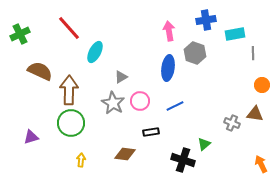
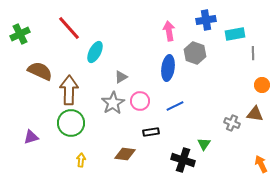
gray star: rotated 10 degrees clockwise
green triangle: rotated 16 degrees counterclockwise
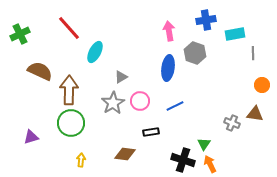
orange arrow: moved 51 px left
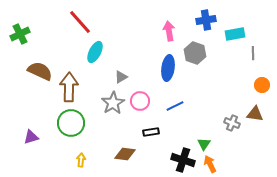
red line: moved 11 px right, 6 px up
brown arrow: moved 3 px up
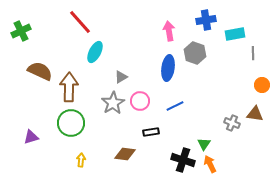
green cross: moved 1 px right, 3 px up
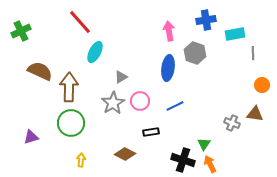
brown diamond: rotated 20 degrees clockwise
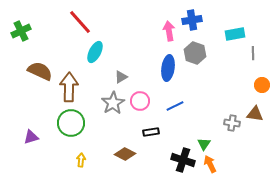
blue cross: moved 14 px left
gray cross: rotated 14 degrees counterclockwise
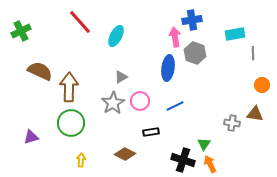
pink arrow: moved 6 px right, 6 px down
cyan ellipse: moved 21 px right, 16 px up
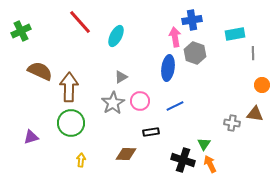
brown diamond: moved 1 px right; rotated 25 degrees counterclockwise
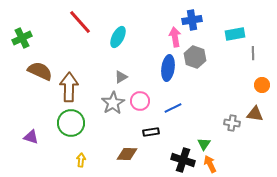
green cross: moved 1 px right, 7 px down
cyan ellipse: moved 2 px right, 1 px down
gray hexagon: moved 4 px down
blue line: moved 2 px left, 2 px down
purple triangle: rotated 35 degrees clockwise
brown diamond: moved 1 px right
